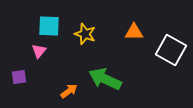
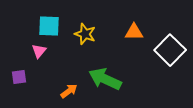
white square: moved 1 px left; rotated 16 degrees clockwise
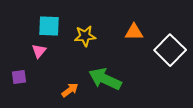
yellow star: moved 2 px down; rotated 25 degrees counterclockwise
orange arrow: moved 1 px right, 1 px up
